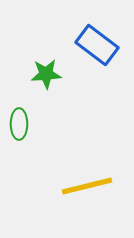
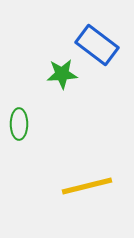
green star: moved 16 px right
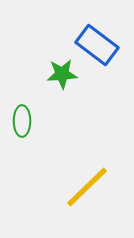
green ellipse: moved 3 px right, 3 px up
yellow line: moved 1 px down; rotated 30 degrees counterclockwise
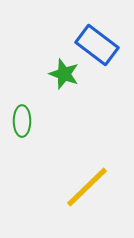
green star: moved 2 px right; rotated 24 degrees clockwise
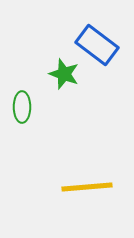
green ellipse: moved 14 px up
yellow line: rotated 39 degrees clockwise
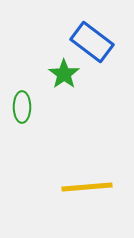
blue rectangle: moved 5 px left, 3 px up
green star: rotated 16 degrees clockwise
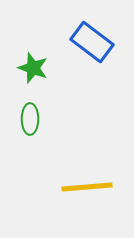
green star: moved 31 px left, 6 px up; rotated 16 degrees counterclockwise
green ellipse: moved 8 px right, 12 px down
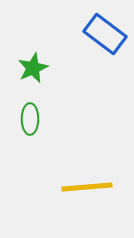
blue rectangle: moved 13 px right, 8 px up
green star: rotated 28 degrees clockwise
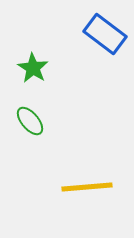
green star: rotated 16 degrees counterclockwise
green ellipse: moved 2 px down; rotated 40 degrees counterclockwise
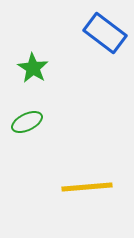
blue rectangle: moved 1 px up
green ellipse: moved 3 px left, 1 px down; rotated 76 degrees counterclockwise
